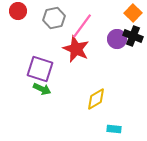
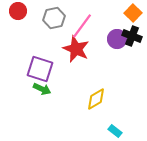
black cross: moved 1 px left
cyan rectangle: moved 1 px right, 2 px down; rotated 32 degrees clockwise
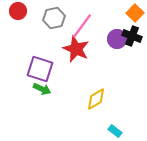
orange square: moved 2 px right
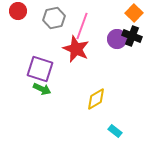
orange square: moved 1 px left
pink line: rotated 16 degrees counterclockwise
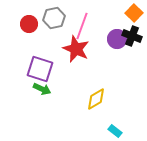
red circle: moved 11 px right, 13 px down
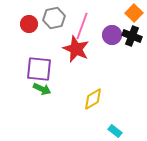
purple circle: moved 5 px left, 4 px up
purple square: moved 1 px left; rotated 12 degrees counterclockwise
yellow diamond: moved 3 px left
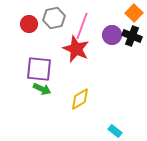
yellow diamond: moved 13 px left
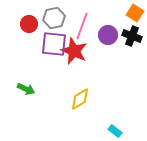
orange square: moved 1 px right; rotated 12 degrees counterclockwise
purple circle: moved 4 px left
red star: moved 2 px left, 2 px down
purple square: moved 15 px right, 25 px up
green arrow: moved 16 px left
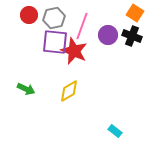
red circle: moved 9 px up
purple square: moved 1 px right, 2 px up
yellow diamond: moved 11 px left, 8 px up
